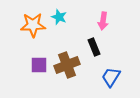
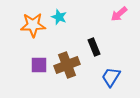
pink arrow: moved 16 px right, 7 px up; rotated 42 degrees clockwise
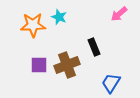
blue trapezoid: moved 6 px down
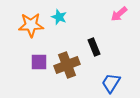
orange star: moved 2 px left
purple square: moved 3 px up
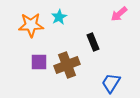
cyan star: rotated 21 degrees clockwise
black rectangle: moved 1 px left, 5 px up
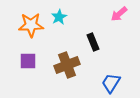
purple square: moved 11 px left, 1 px up
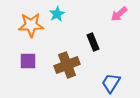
cyan star: moved 2 px left, 3 px up
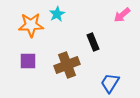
pink arrow: moved 3 px right, 1 px down
blue trapezoid: moved 1 px left
